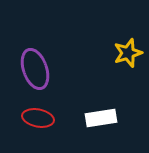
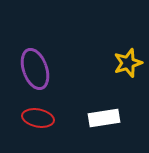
yellow star: moved 10 px down
white rectangle: moved 3 px right
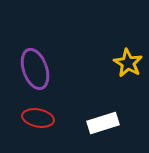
yellow star: rotated 24 degrees counterclockwise
white rectangle: moved 1 px left, 5 px down; rotated 8 degrees counterclockwise
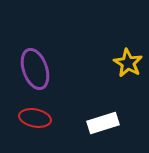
red ellipse: moved 3 px left
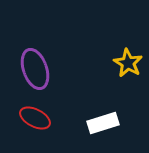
red ellipse: rotated 16 degrees clockwise
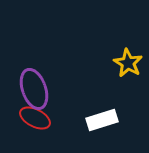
purple ellipse: moved 1 px left, 20 px down
white rectangle: moved 1 px left, 3 px up
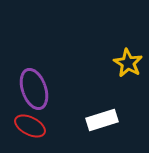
red ellipse: moved 5 px left, 8 px down
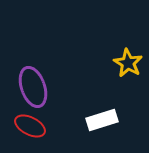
purple ellipse: moved 1 px left, 2 px up
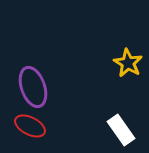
white rectangle: moved 19 px right, 10 px down; rotated 72 degrees clockwise
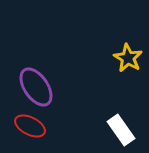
yellow star: moved 5 px up
purple ellipse: moved 3 px right; rotated 15 degrees counterclockwise
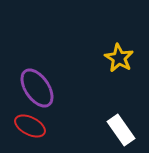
yellow star: moved 9 px left
purple ellipse: moved 1 px right, 1 px down
